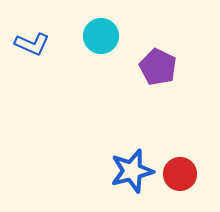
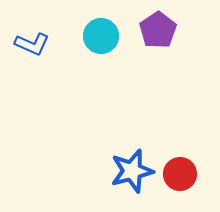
purple pentagon: moved 37 px up; rotated 12 degrees clockwise
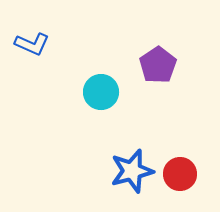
purple pentagon: moved 35 px down
cyan circle: moved 56 px down
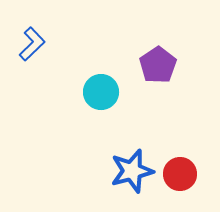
blue L-shape: rotated 68 degrees counterclockwise
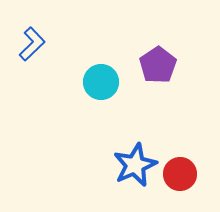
cyan circle: moved 10 px up
blue star: moved 3 px right, 6 px up; rotated 9 degrees counterclockwise
